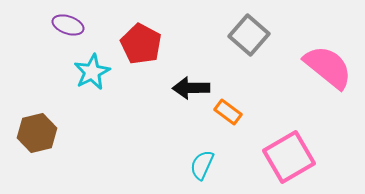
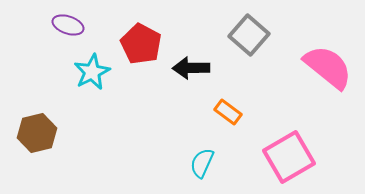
black arrow: moved 20 px up
cyan semicircle: moved 2 px up
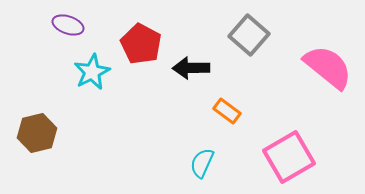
orange rectangle: moved 1 px left, 1 px up
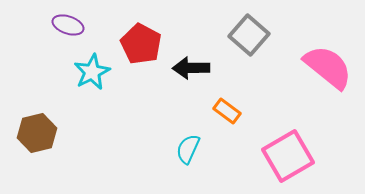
pink square: moved 1 px left, 1 px up
cyan semicircle: moved 14 px left, 14 px up
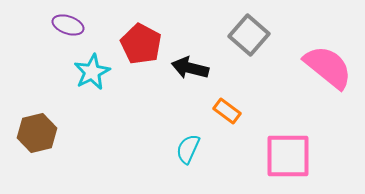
black arrow: moved 1 px left; rotated 15 degrees clockwise
pink square: rotated 30 degrees clockwise
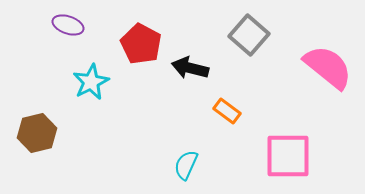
cyan star: moved 1 px left, 10 px down
cyan semicircle: moved 2 px left, 16 px down
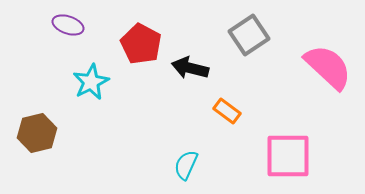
gray square: rotated 15 degrees clockwise
pink semicircle: rotated 4 degrees clockwise
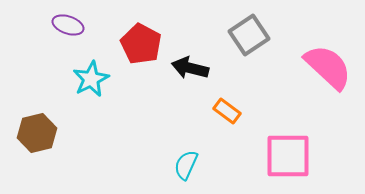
cyan star: moved 3 px up
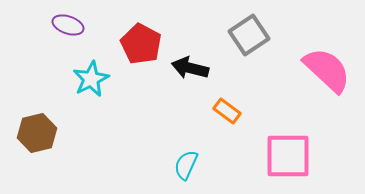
pink semicircle: moved 1 px left, 3 px down
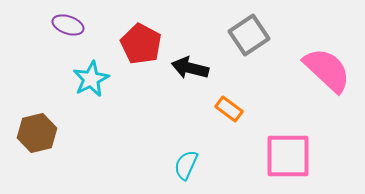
orange rectangle: moved 2 px right, 2 px up
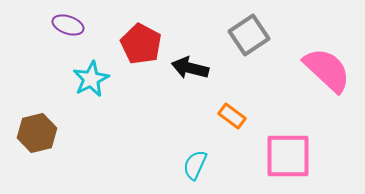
orange rectangle: moved 3 px right, 7 px down
cyan semicircle: moved 9 px right
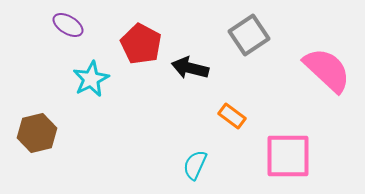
purple ellipse: rotated 12 degrees clockwise
